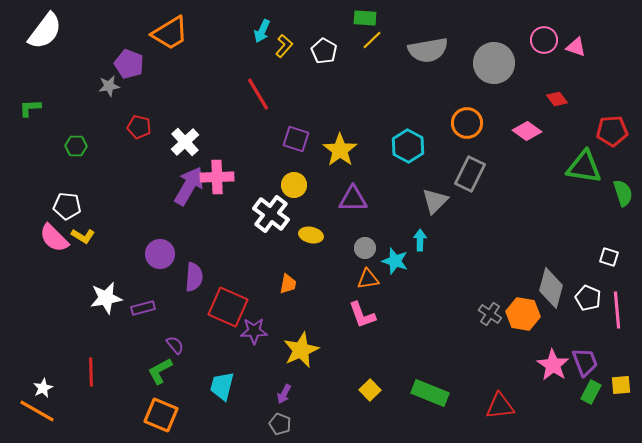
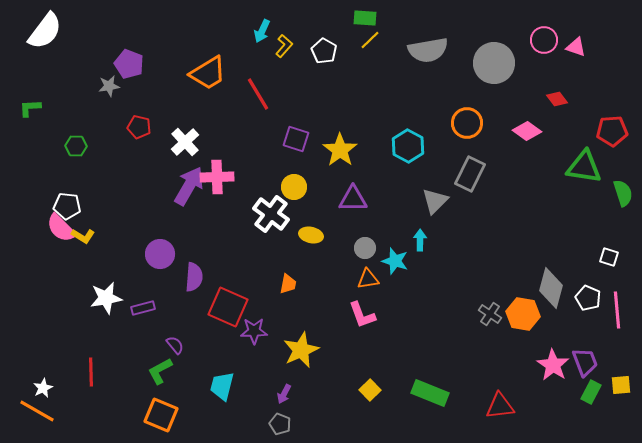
orange trapezoid at (170, 33): moved 38 px right, 40 px down
yellow line at (372, 40): moved 2 px left
yellow circle at (294, 185): moved 2 px down
pink semicircle at (54, 238): moved 7 px right, 10 px up
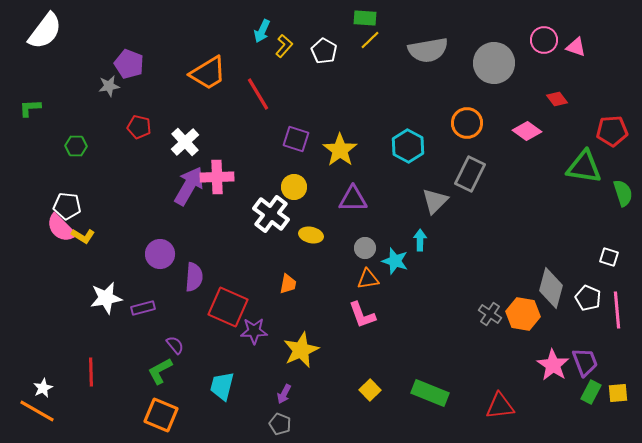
yellow square at (621, 385): moved 3 px left, 8 px down
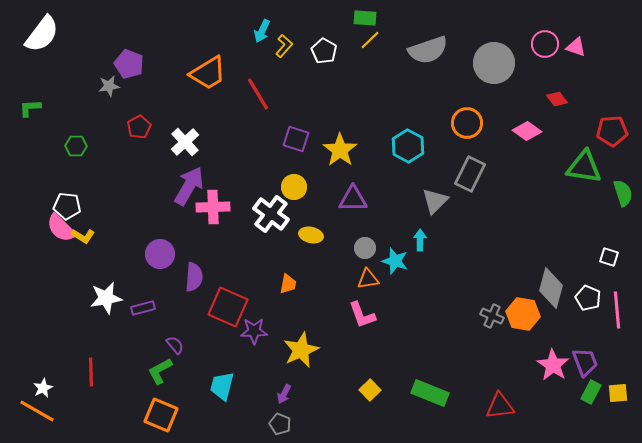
white semicircle at (45, 31): moved 3 px left, 3 px down
pink circle at (544, 40): moved 1 px right, 4 px down
gray semicircle at (428, 50): rotated 9 degrees counterclockwise
red pentagon at (139, 127): rotated 30 degrees clockwise
pink cross at (217, 177): moved 4 px left, 30 px down
gray cross at (490, 314): moved 2 px right, 2 px down; rotated 10 degrees counterclockwise
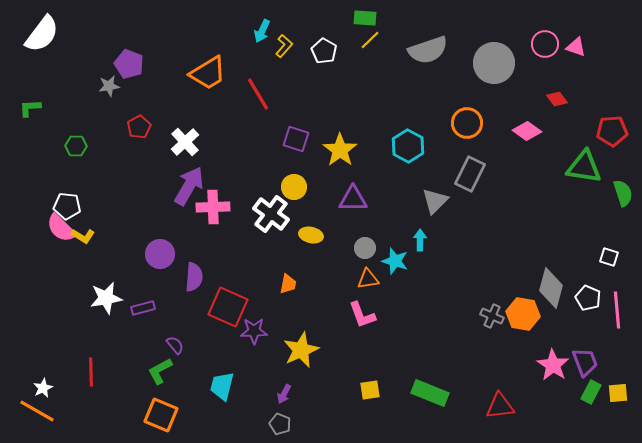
yellow square at (370, 390): rotated 35 degrees clockwise
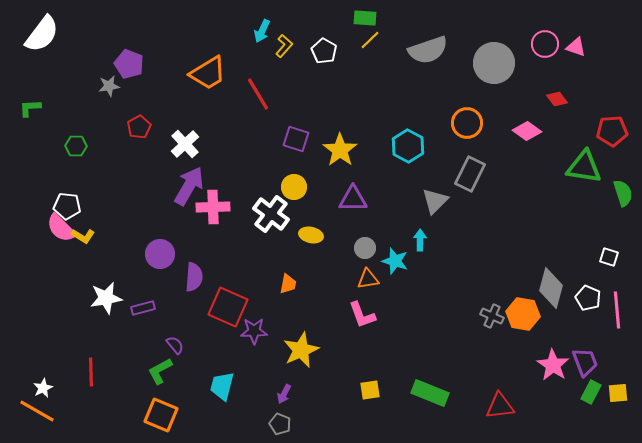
white cross at (185, 142): moved 2 px down
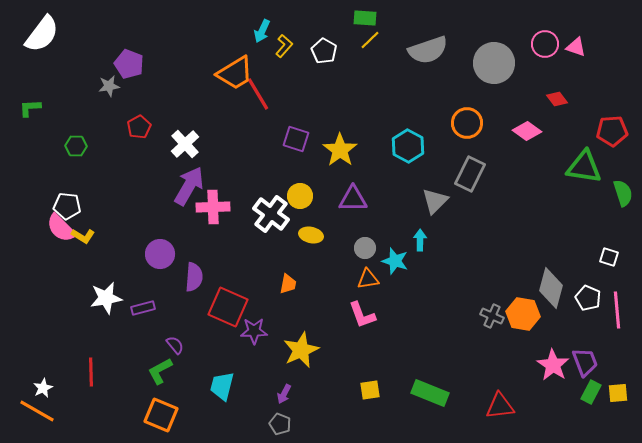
orange trapezoid at (208, 73): moved 27 px right
yellow circle at (294, 187): moved 6 px right, 9 px down
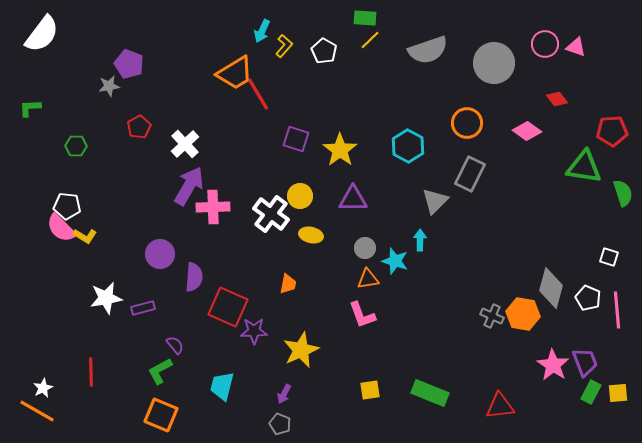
yellow L-shape at (83, 236): moved 2 px right
